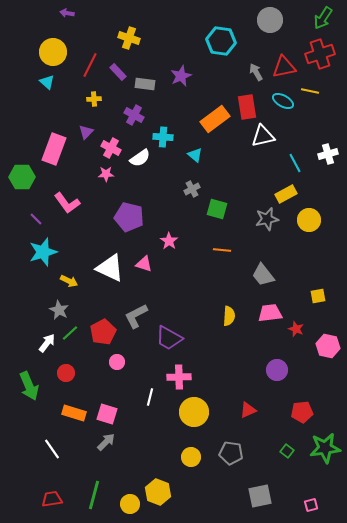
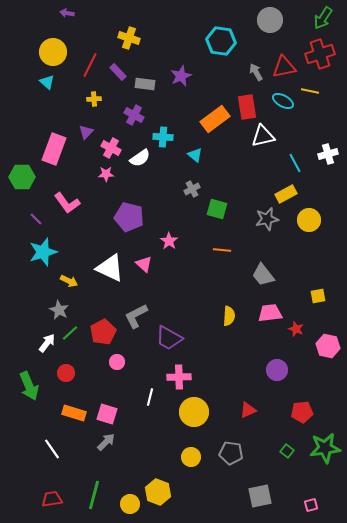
pink triangle at (144, 264): rotated 24 degrees clockwise
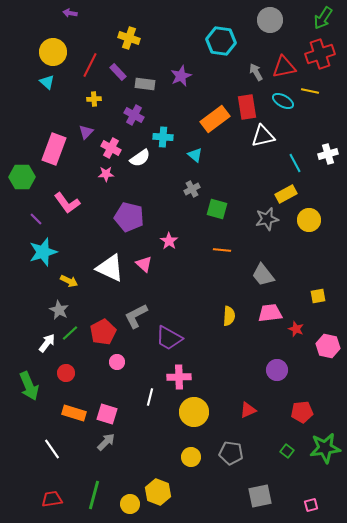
purple arrow at (67, 13): moved 3 px right
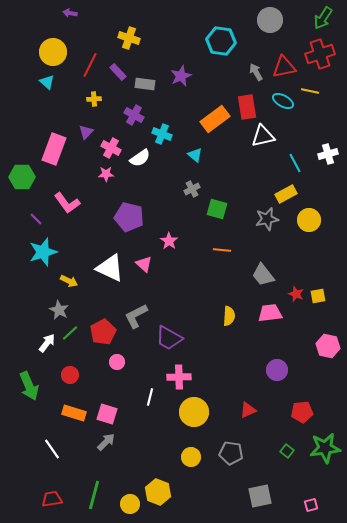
cyan cross at (163, 137): moved 1 px left, 3 px up; rotated 18 degrees clockwise
red star at (296, 329): moved 35 px up
red circle at (66, 373): moved 4 px right, 2 px down
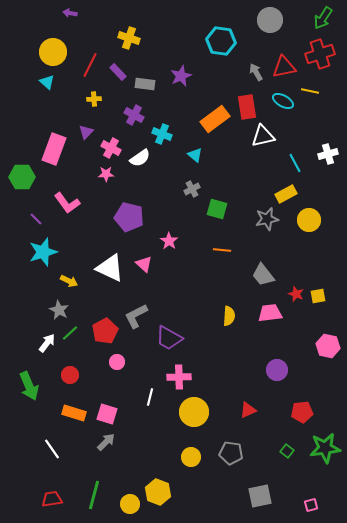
red pentagon at (103, 332): moved 2 px right, 1 px up
